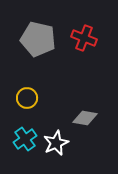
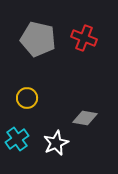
cyan cross: moved 8 px left
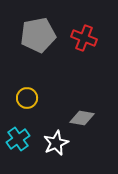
gray pentagon: moved 4 px up; rotated 24 degrees counterclockwise
gray diamond: moved 3 px left
cyan cross: moved 1 px right
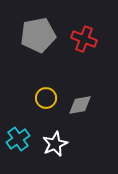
red cross: moved 1 px down
yellow circle: moved 19 px right
gray diamond: moved 2 px left, 13 px up; rotated 20 degrees counterclockwise
white star: moved 1 px left, 1 px down
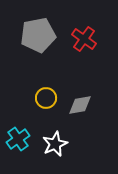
red cross: rotated 15 degrees clockwise
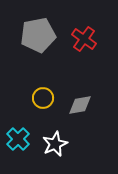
yellow circle: moved 3 px left
cyan cross: rotated 10 degrees counterclockwise
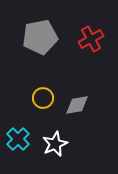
gray pentagon: moved 2 px right, 2 px down
red cross: moved 7 px right; rotated 25 degrees clockwise
gray diamond: moved 3 px left
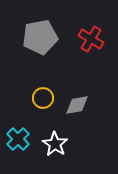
red cross: rotated 30 degrees counterclockwise
white star: rotated 15 degrees counterclockwise
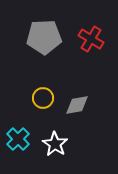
gray pentagon: moved 4 px right; rotated 8 degrees clockwise
